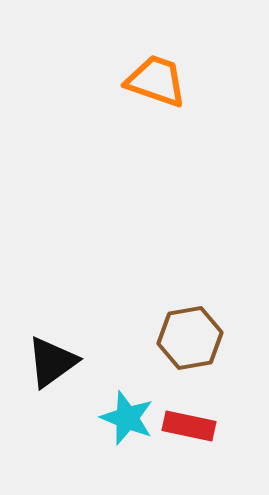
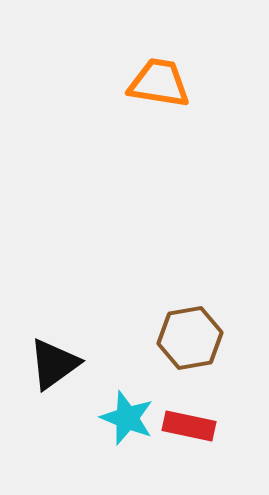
orange trapezoid: moved 3 px right, 2 px down; rotated 10 degrees counterclockwise
black triangle: moved 2 px right, 2 px down
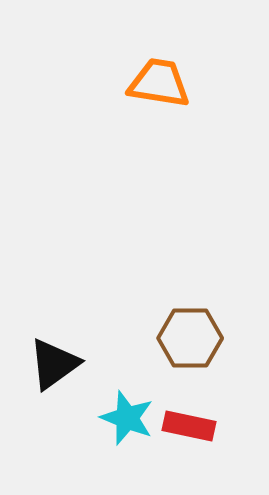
brown hexagon: rotated 10 degrees clockwise
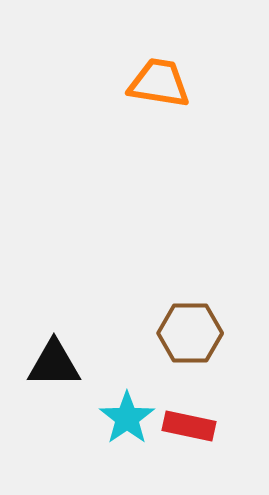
brown hexagon: moved 5 px up
black triangle: rotated 36 degrees clockwise
cyan star: rotated 16 degrees clockwise
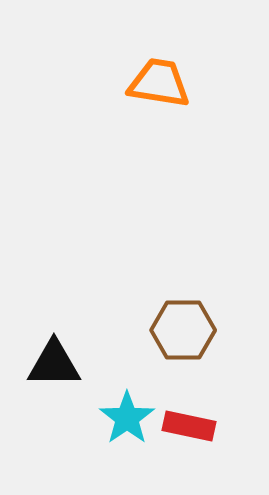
brown hexagon: moved 7 px left, 3 px up
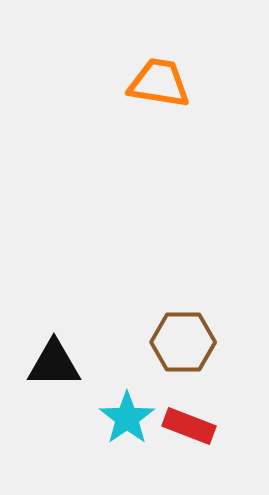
brown hexagon: moved 12 px down
red rectangle: rotated 9 degrees clockwise
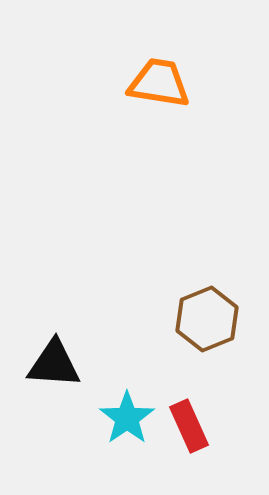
brown hexagon: moved 24 px right, 23 px up; rotated 22 degrees counterclockwise
black triangle: rotated 4 degrees clockwise
red rectangle: rotated 45 degrees clockwise
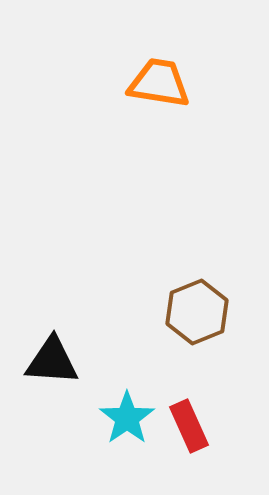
brown hexagon: moved 10 px left, 7 px up
black triangle: moved 2 px left, 3 px up
